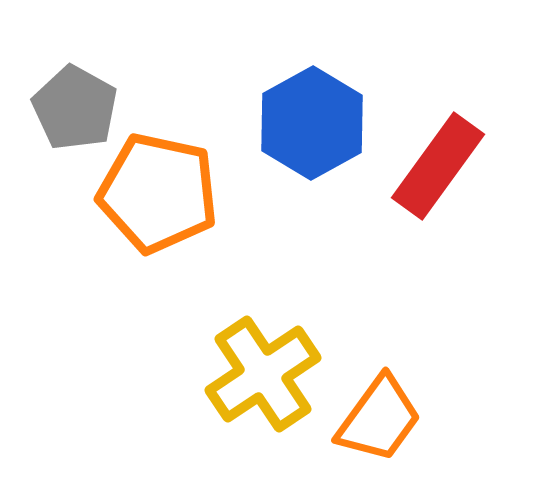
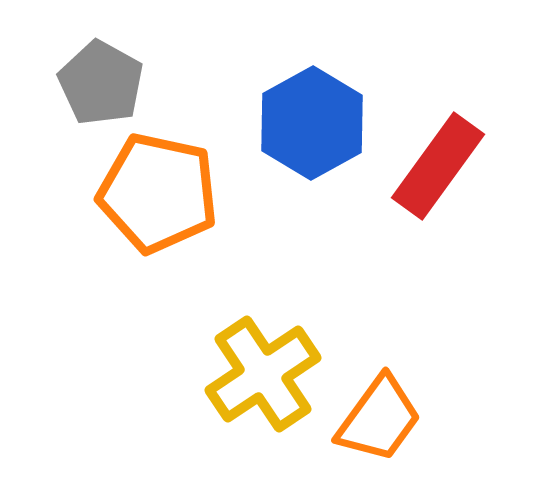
gray pentagon: moved 26 px right, 25 px up
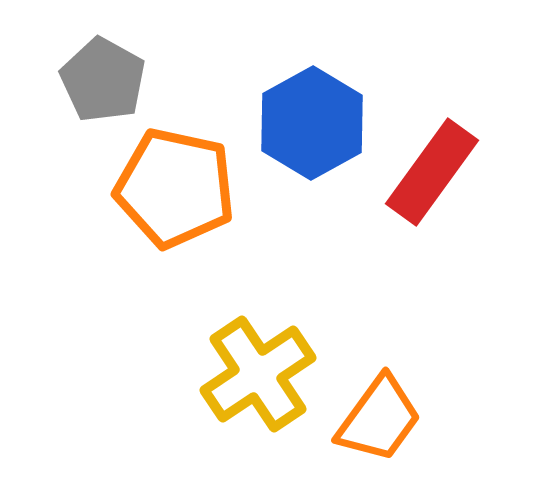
gray pentagon: moved 2 px right, 3 px up
red rectangle: moved 6 px left, 6 px down
orange pentagon: moved 17 px right, 5 px up
yellow cross: moved 5 px left
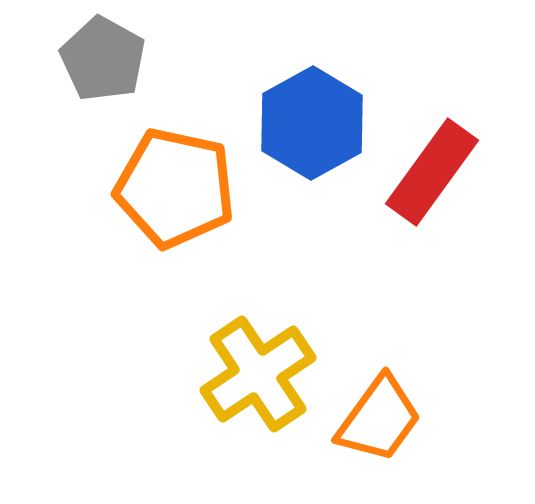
gray pentagon: moved 21 px up
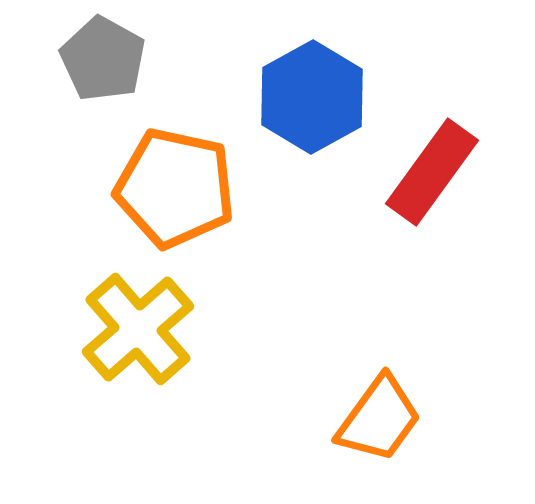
blue hexagon: moved 26 px up
yellow cross: moved 120 px left, 45 px up; rotated 7 degrees counterclockwise
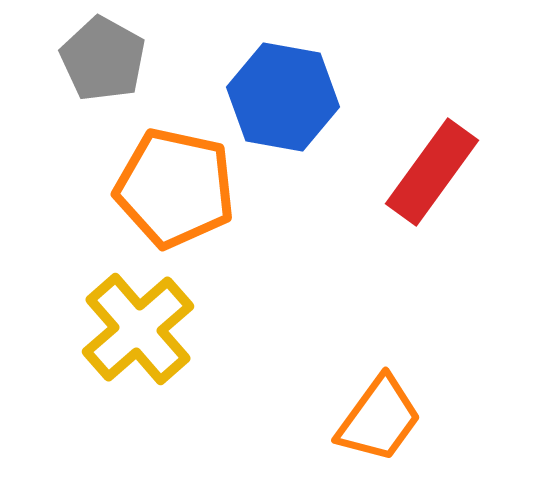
blue hexagon: moved 29 px left; rotated 21 degrees counterclockwise
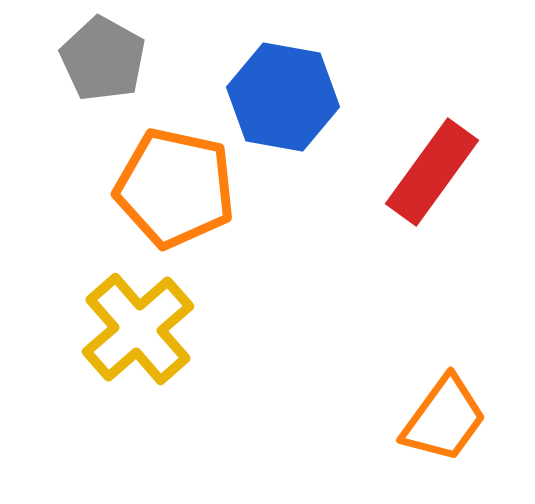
orange trapezoid: moved 65 px right
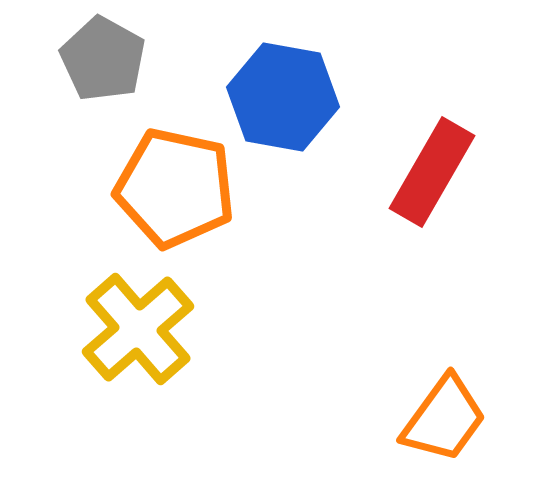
red rectangle: rotated 6 degrees counterclockwise
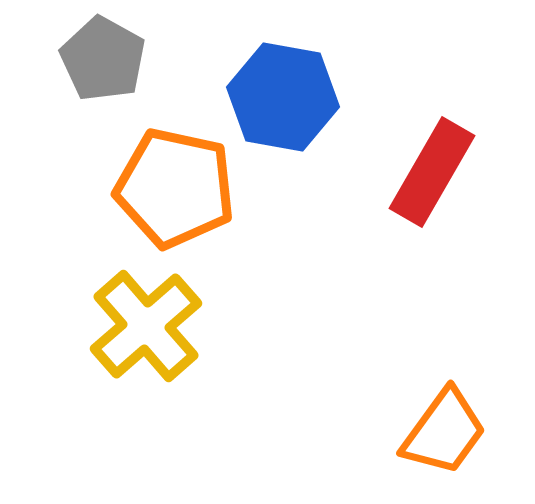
yellow cross: moved 8 px right, 3 px up
orange trapezoid: moved 13 px down
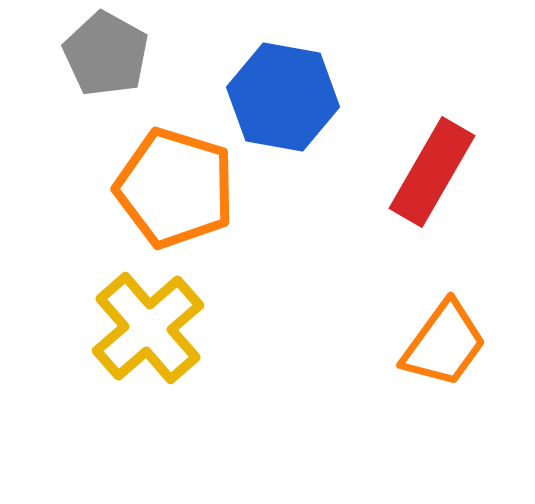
gray pentagon: moved 3 px right, 5 px up
orange pentagon: rotated 5 degrees clockwise
yellow cross: moved 2 px right, 2 px down
orange trapezoid: moved 88 px up
